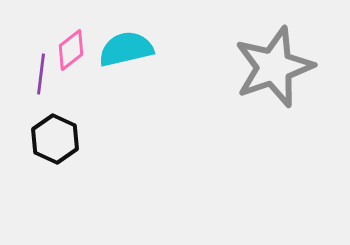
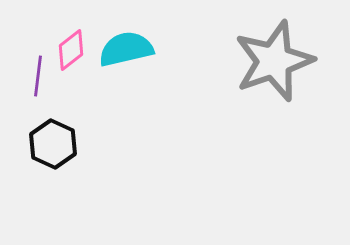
gray star: moved 6 px up
purple line: moved 3 px left, 2 px down
black hexagon: moved 2 px left, 5 px down
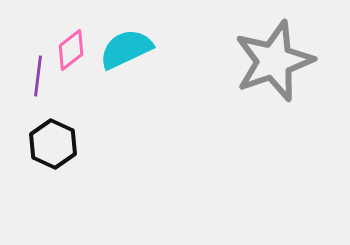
cyan semicircle: rotated 12 degrees counterclockwise
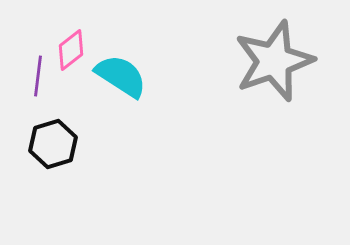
cyan semicircle: moved 5 px left, 27 px down; rotated 58 degrees clockwise
black hexagon: rotated 18 degrees clockwise
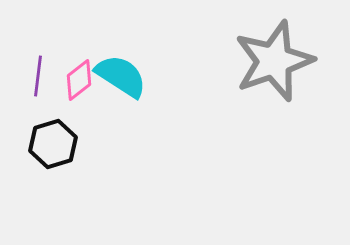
pink diamond: moved 8 px right, 30 px down
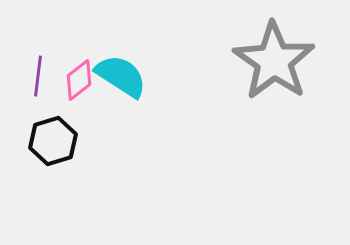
gray star: rotated 18 degrees counterclockwise
black hexagon: moved 3 px up
